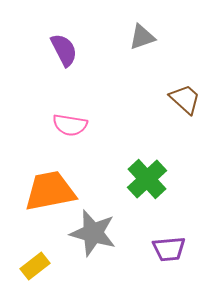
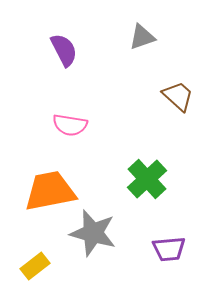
brown trapezoid: moved 7 px left, 3 px up
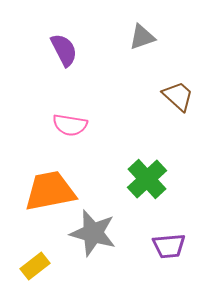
purple trapezoid: moved 3 px up
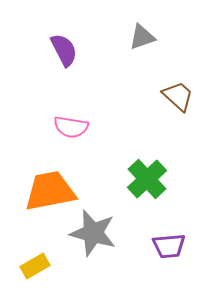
pink semicircle: moved 1 px right, 2 px down
yellow rectangle: rotated 8 degrees clockwise
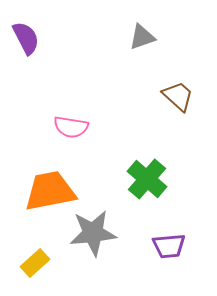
purple semicircle: moved 38 px left, 12 px up
green cross: rotated 6 degrees counterclockwise
gray star: rotated 21 degrees counterclockwise
yellow rectangle: moved 3 px up; rotated 12 degrees counterclockwise
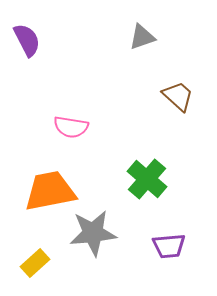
purple semicircle: moved 1 px right, 2 px down
